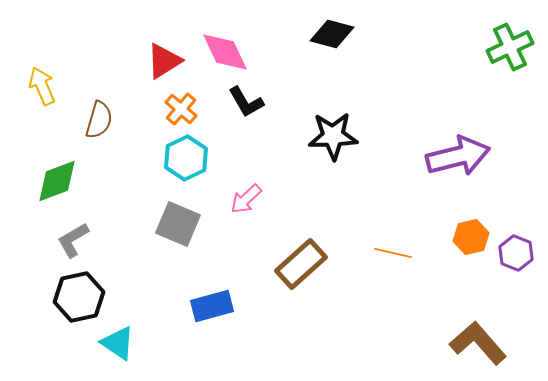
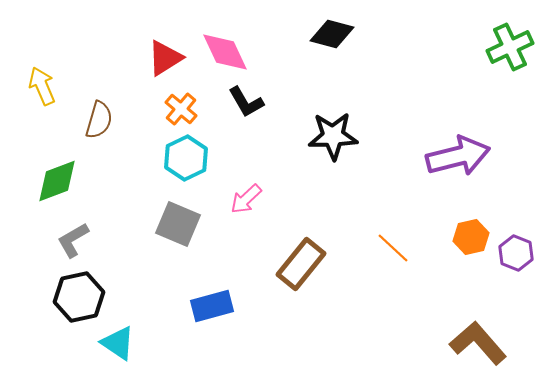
red triangle: moved 1 px right, 3 px up
orange line: moved 5 px up; rotated 30 degrees clockwise
brown rectangle: rotated 9 degrees counterclockwise
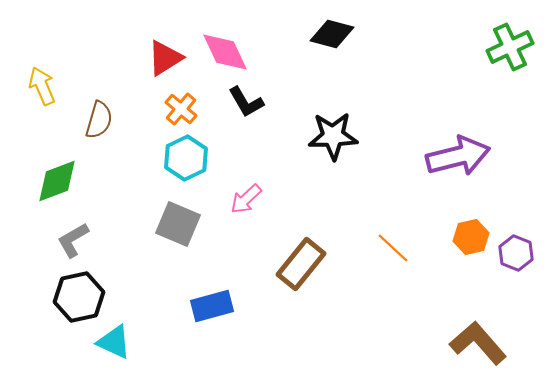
cyan triangle: moved 4 px left, 1 px up; rotated 9 degrees counterclockwise
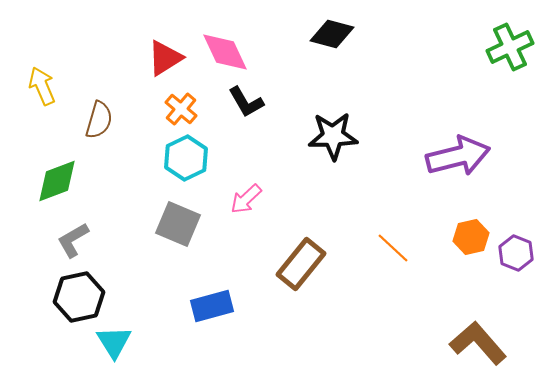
cyan triangle: rotated 33 degrees clockwise
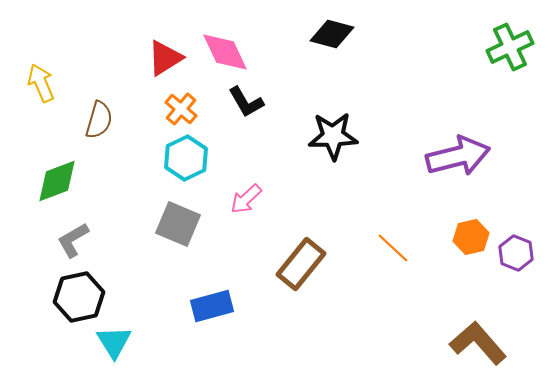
yellow arrow: moved 1 px left, 3 px up
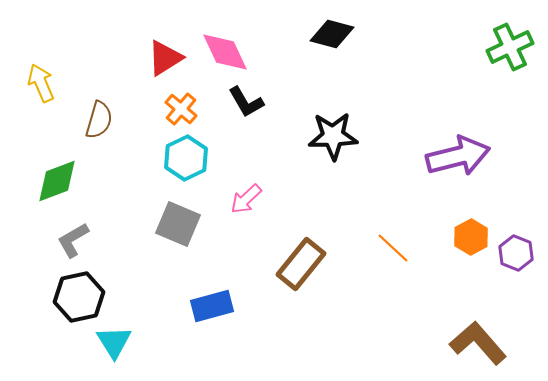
orange hexagon: rotated 16 degrees counterclockwise
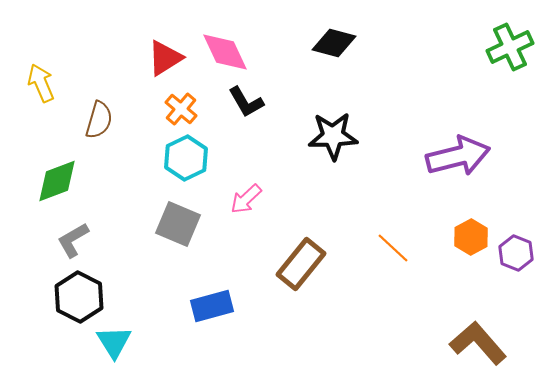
black diamond: moved 2 px right, 9 px down
black hexagon: rotated 21 degrees counterclockwise
